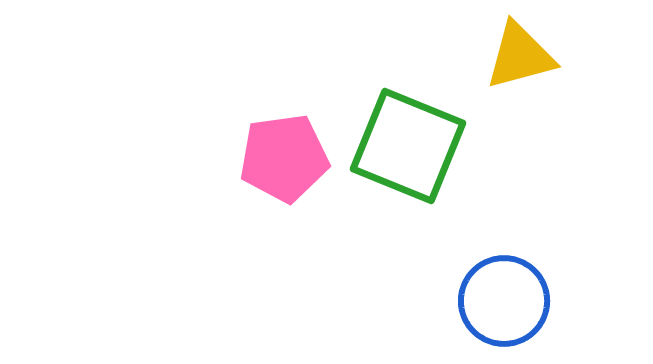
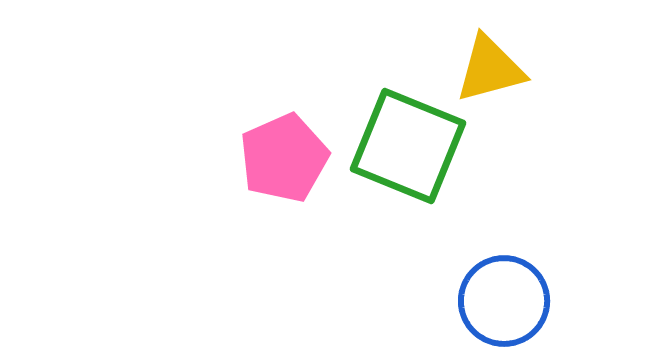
yellow triangle: moved 30 px left, 13 px down
pink pentagon: rotated 16 degrees counterclockwise
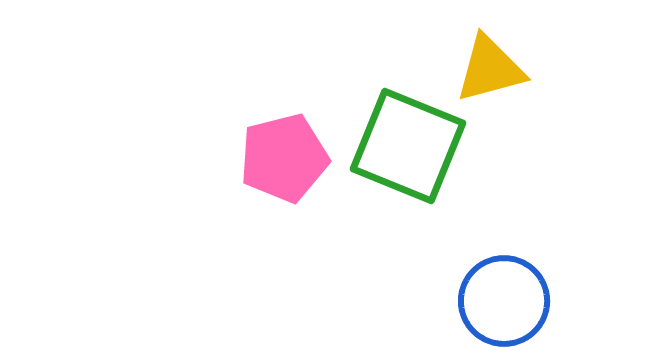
pink pentagon: rotated 10 degrees clockwise
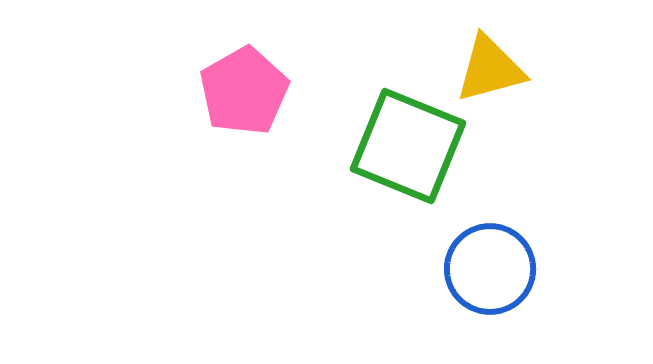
pink pentagon: moved 40 px left, 67 px up; rotated 16 degrees counterclockwise
blue circle: moved 14 px left, 32 px up
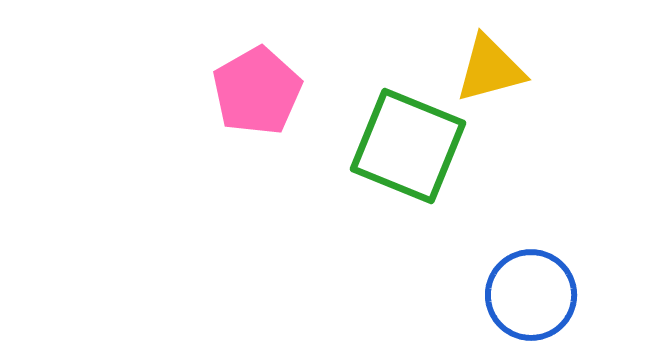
pink pentagon: moved 13 px right
blue circle: moved 41 px right, 26 px down
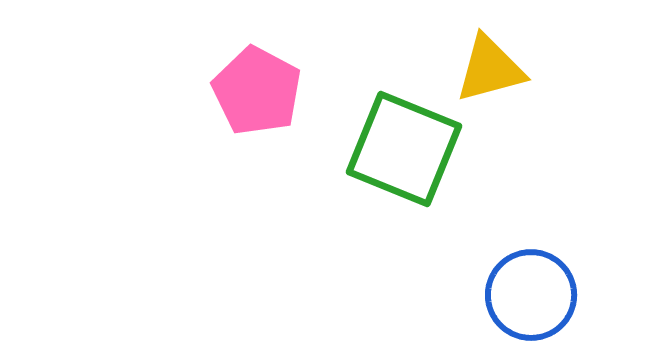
pink pentagon: rotated 14 degrees counterclockwise
green square: moved 4 px left, 3 px down
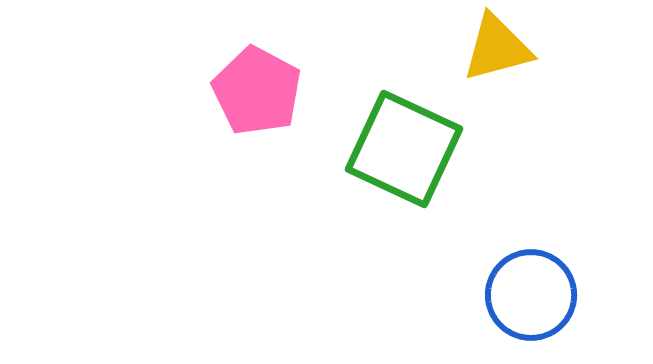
yellow triangle: moved 7 px right, 21 px up
green square: rotated 3 degrees clockwise
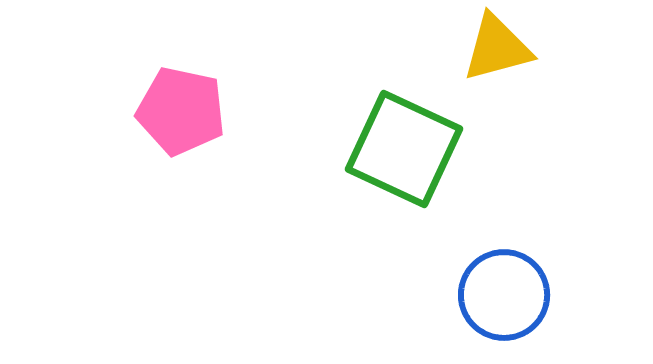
pink pentagon: moved 76 px left, 20 px down; rotated 16 degrees counterclockwise
blue circle: moved 27 px left
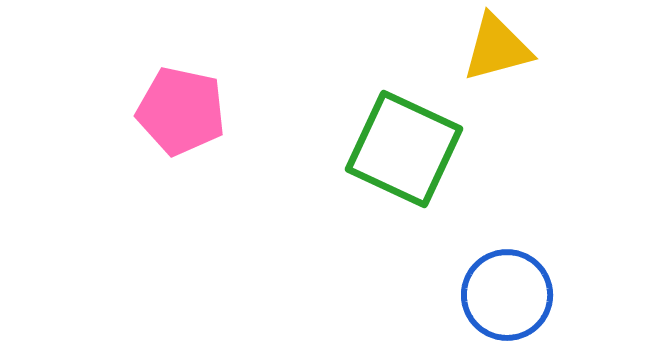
blue circle: moved 3 px right
